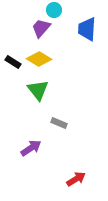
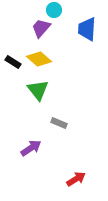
yellow diamond: rotated 10 degrees clockwise
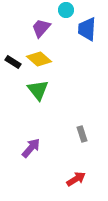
cyan circle: moved 12 px right
gray rectangle: moved 23 px right, 11 px down; rotated 49 degrees clockwise
purple arrow: rotated 15 degrees counterclockwise
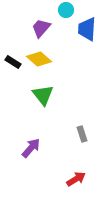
green triangle: moved 5 px right, 5 px down
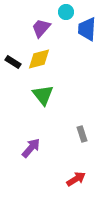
cyan circle: moved 2 px down
yellow diamond: rotated 55 degrees counterclockwise
